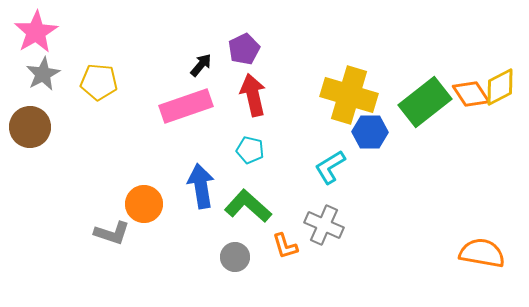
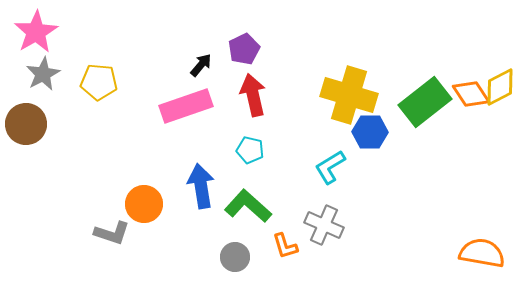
brown circle: moved 4 px left, 3 px up
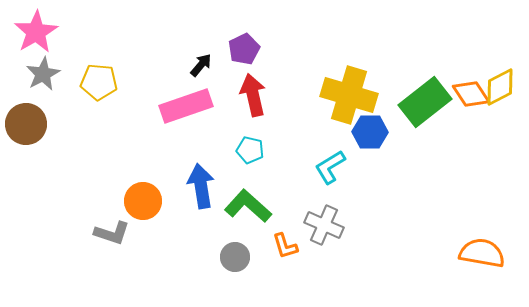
orange circle: moved 1 px left, 3 px up
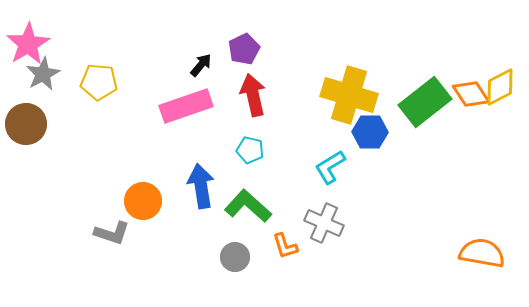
pink star: moved 8 px left, 12 px down
gray cross: moved 2 px up
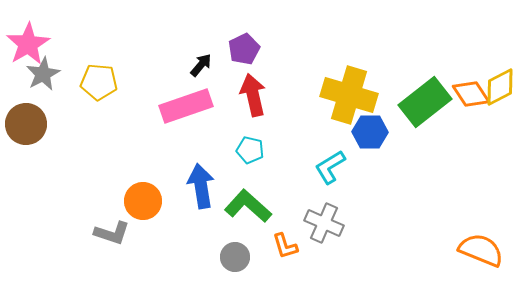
orange semicircle: moved 1 px left, 3 px up; rotated 12 degrees clockwise
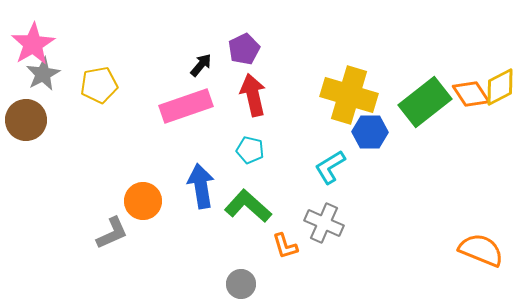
pink star: moved 5 px right
yellow pentagon: moved 3 px down; rotated 15 degrees counterclockwise
brown circle: moved 4 px up
gray L-shape: rotated 42 degrees counterclockwise
gray circle: moved 6 px right, 27 px down
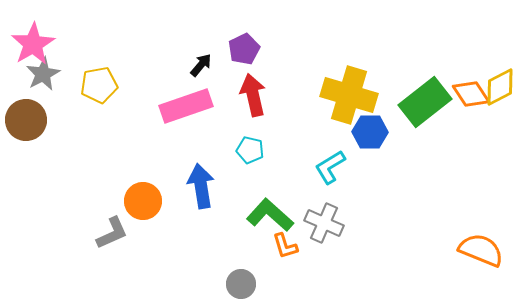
green L-shape: moved 22 px right, 9 px down
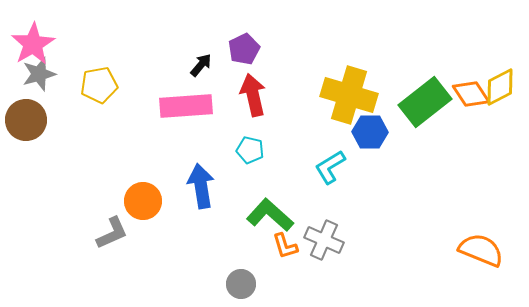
gray star: moved 4 px left; rotated 12 degrees clockwise
pink rectangle: rotated 15 degrees clockwise
gray cross: moved 17 px down
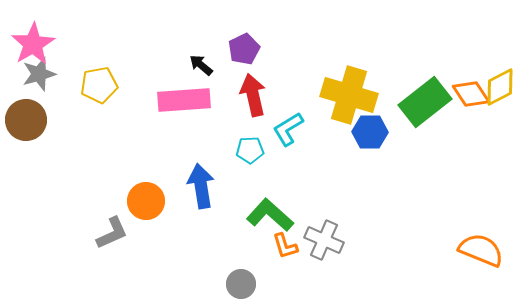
black arrow: rotated 90 degrees counterclockwise
pink rectangle: moved 2 px left, 6 px up
cyan pentagon: rotated 16 degrees counterclockwise
cyan L-shape: moved 42 px left, 38 px up
orange circle: moved 3 px right
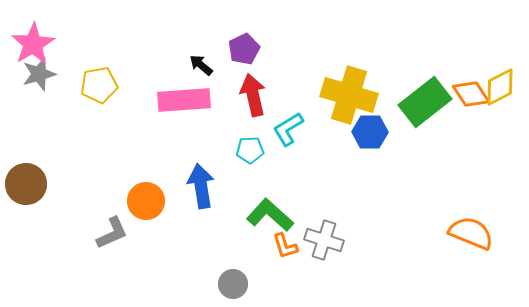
brown circle: moved 64 px down
gray cross: rotated 6 degrees counterclockwise
orange semicircle: moved 10 px left, 17 px up
gray circle: moved 8 px left
